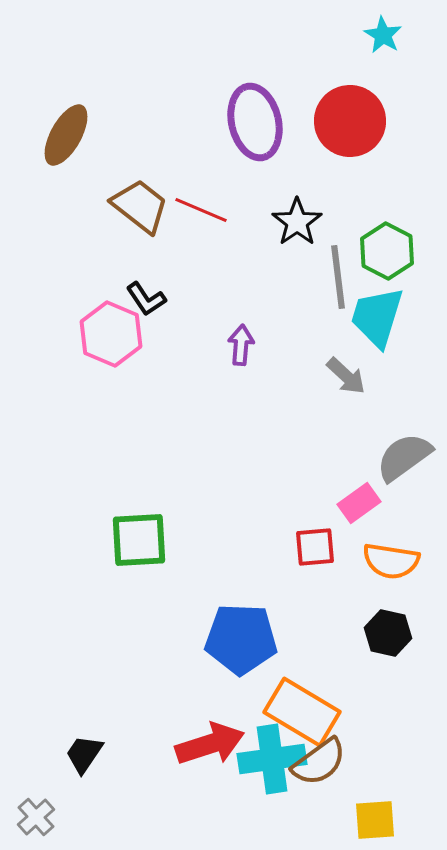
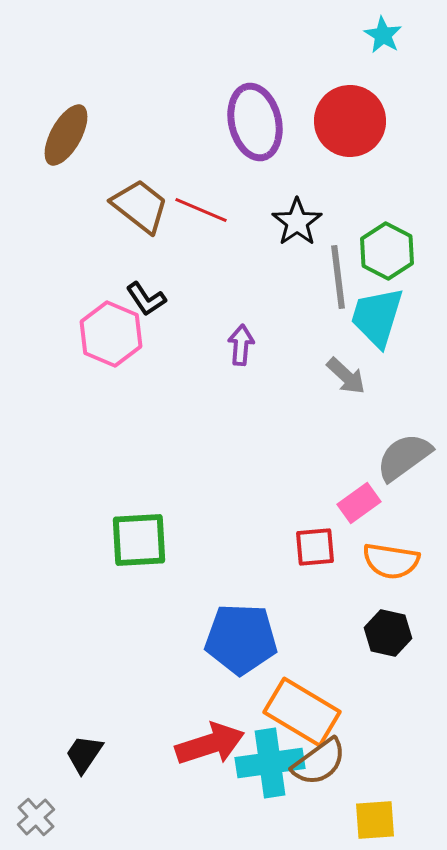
cyan cross: moved 2 px left, 4 px down
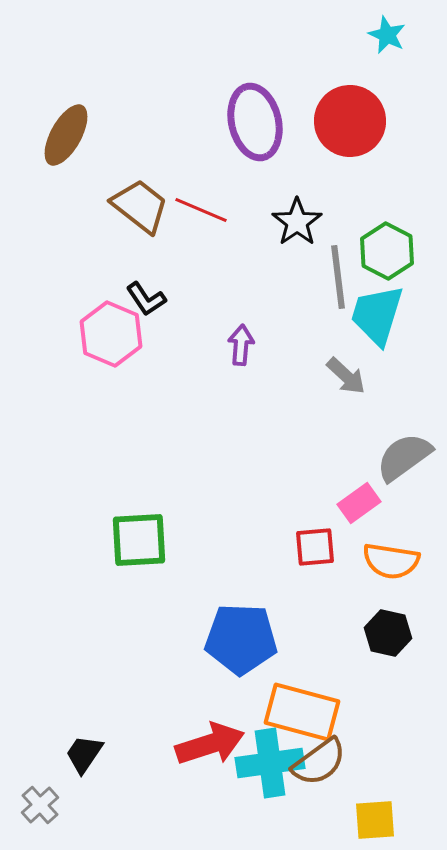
cyan star: moved 4 px right; rotated 6 degrees counterclockwise
cyan trapezoid: moved 2 px up
orange rectangle: rotated 16 degrees counterclockwise
gray cross: moved 4 px right, 12 px up
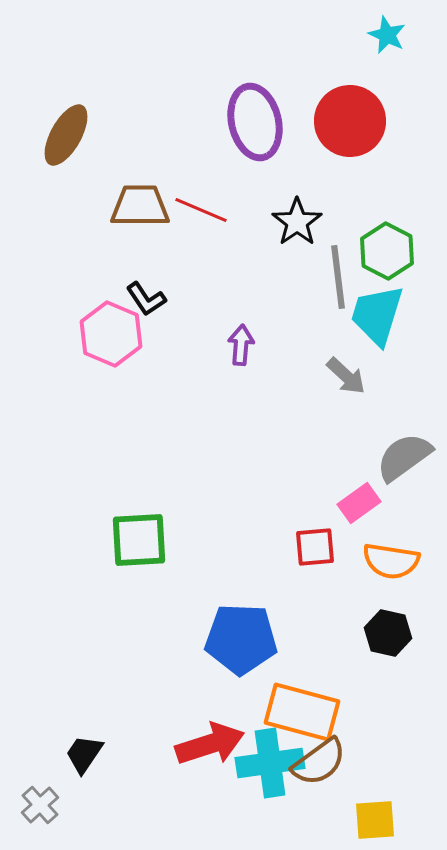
brown trapezoid: rotated 38 degrees counterclockwise
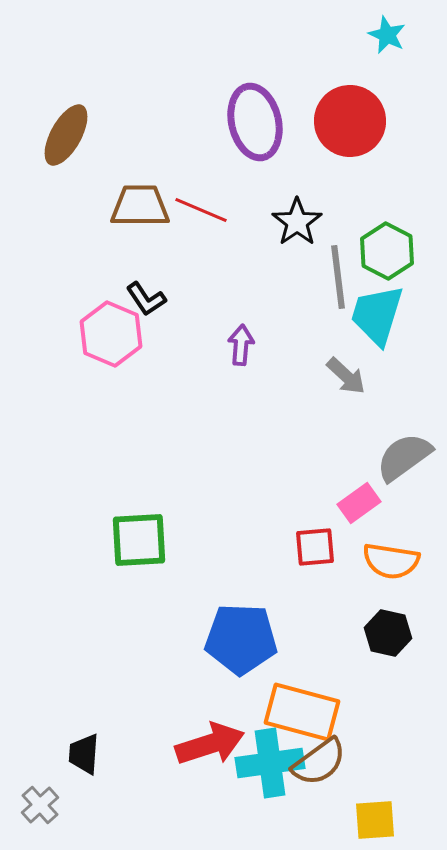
black trapezoid: rotated 30 degrees counterclockwise
